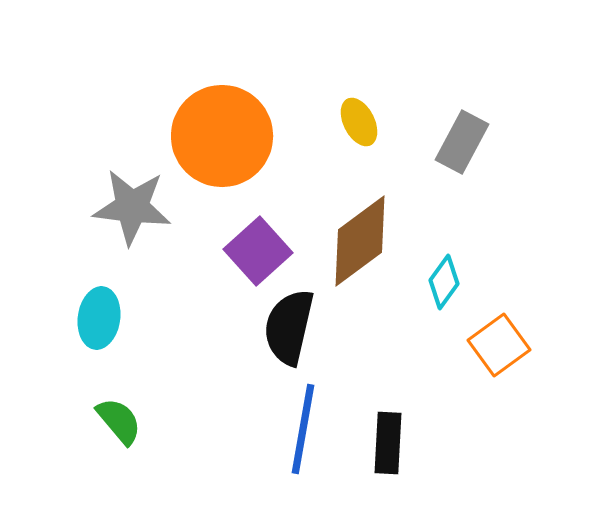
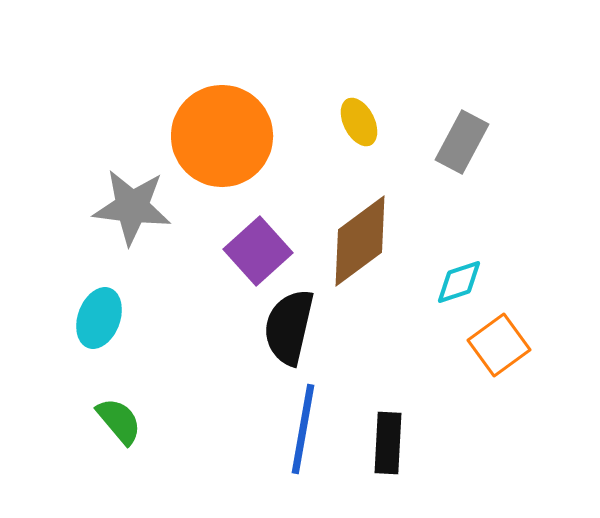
cyan diamond: moved 15 px right; rotated 36 degrees clockwise
cyan ellipse: rotated 12 degrees clockwise
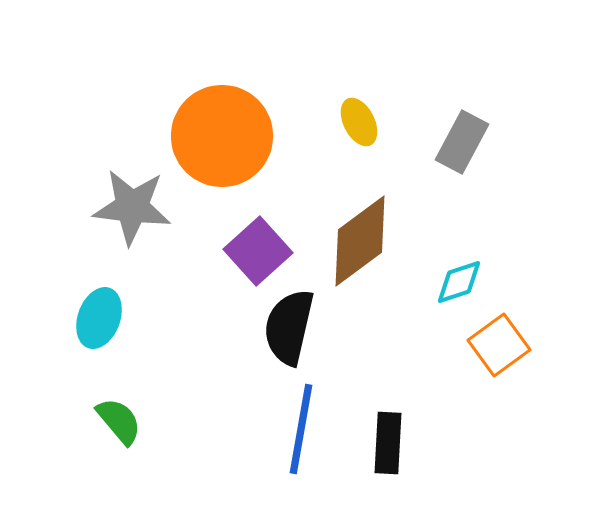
blue line: moved 2 px left
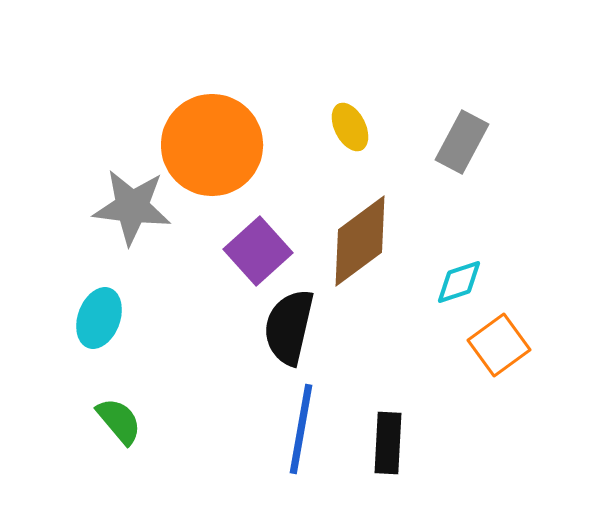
yellow ellipse: moved 9 px left, 5 px down
orange circle: moved 10 px left, 9 px down
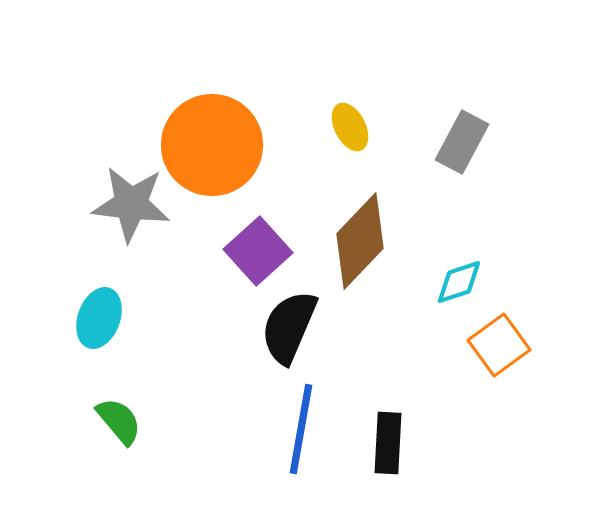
gray star: moved 1 px left, 3 px up
brown diamond: rotated 10 degrees counterclockwise
black semicircle: rotated 10 degrees clockwise
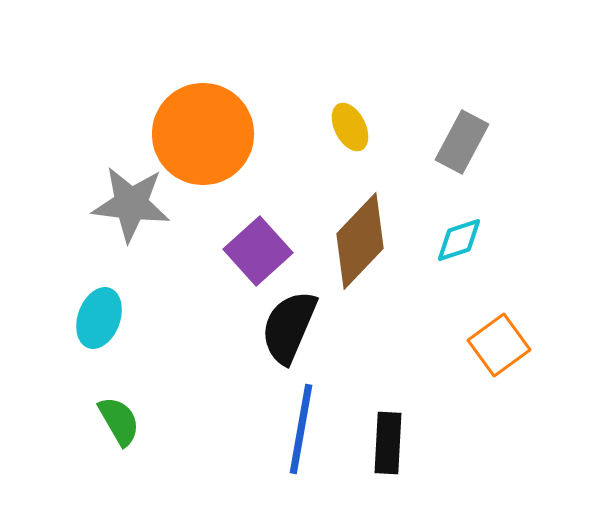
orange circle: moved 9 px left, 11 px up
cyan diamond: moved 42 px up
green semicircle: rotated 10 degrees clockwise
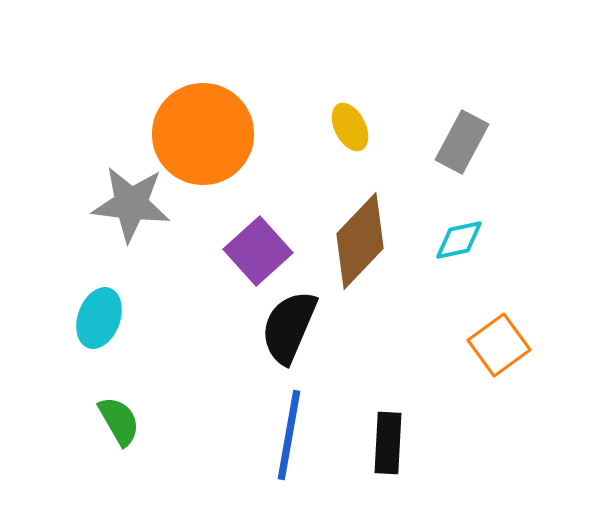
cyan diamond: rotated 6 degrees clockwise
blue line: moved 12 px left, 6 px down
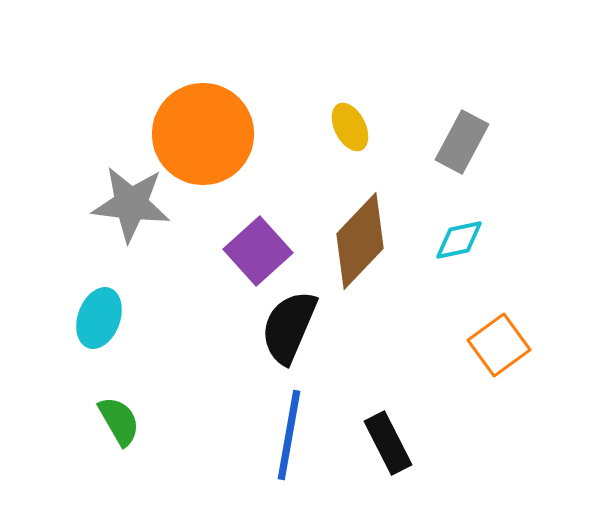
black rectangle: rotated 30 degrees counterclockwise
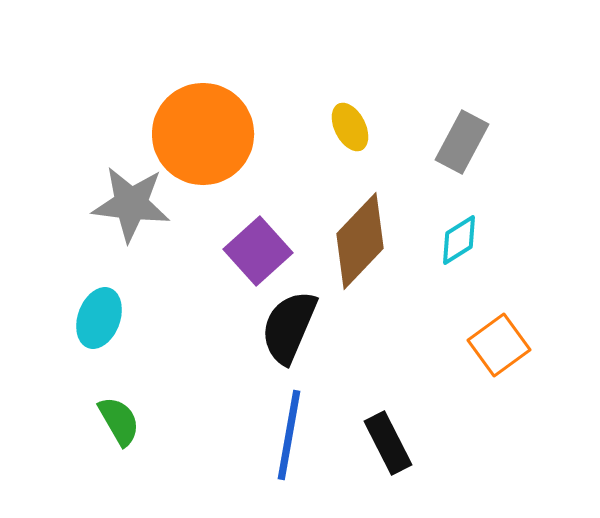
cyan diamond: rotated 20 degrees counterclockwise
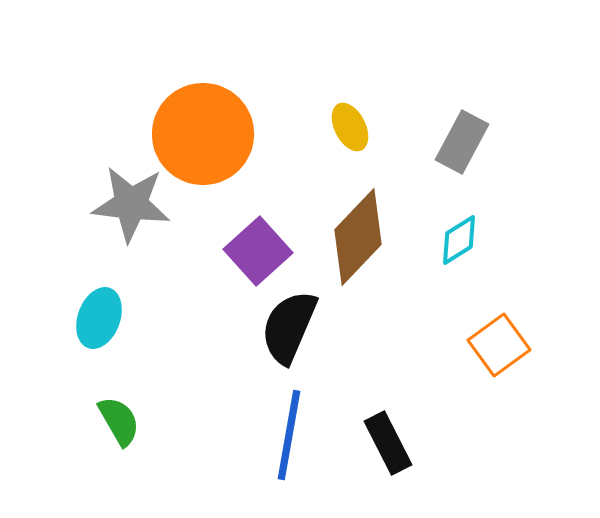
brown diamond: moved 2 px left, 4 px up
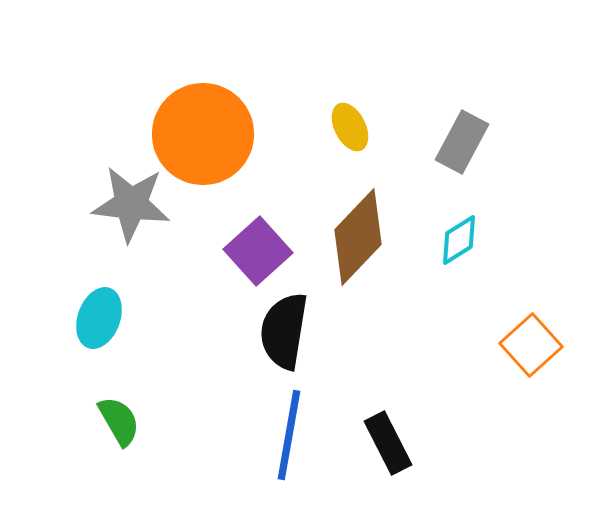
black semicircle: moved 5 px left, 4 px down; rotated 14 degrees counterclockwise
orange square: moved 32 px right; rotated 6 degrees counterclockwise
